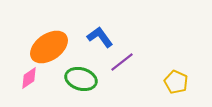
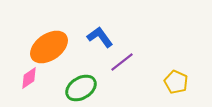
green ellipse: moved 9 px down; rotated 48 degrees counterclockwise
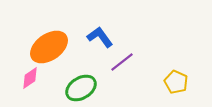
pink diamond: moved 1 px right
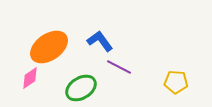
blue L-shape: moved 4 px down
purple line: moved 3 px left, 5 px down; rotated 65 degrees clockwise
yellow pentagon: rotated 20 degrees counterclockwise
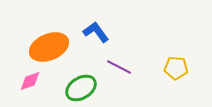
blue L-shape: moved 4 px left, 9 px up
orange ellipse: rotated 12 degrees clockwise
pink diamond: moved 3 px down; rotated 15 degrees clockwise
yellow pentagon: moved 14 px up
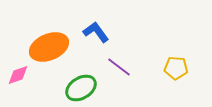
purple line: rotated 10 degrees clockwise
pink diamond: moved 12 px left, 6 px up
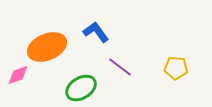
orange ellipse: moved 2 px left
purple line: moved 1 px right
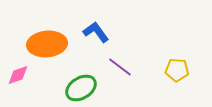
orange ellipse: moved 3 px up; rotated 18 degrees clockwise
yellow pentagon: moved 1 px right, 2 px down
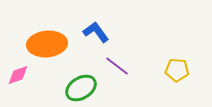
purple line: moved 3 px left, 1 px up
